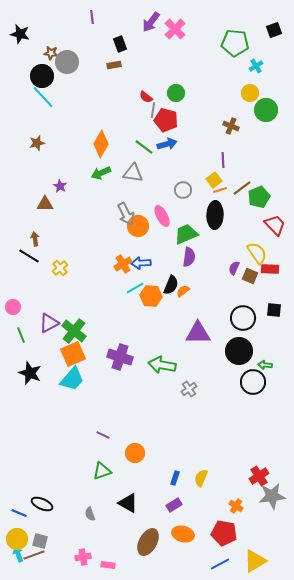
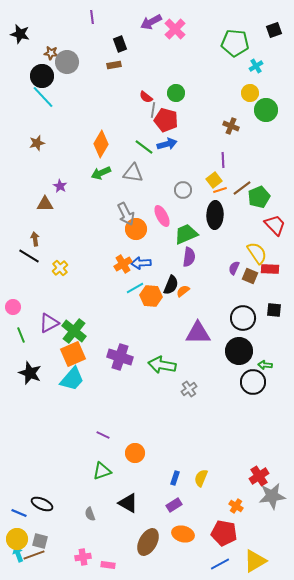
purple arrow at (151, 22): rotated 25 degrees clockwise
orange circle at (138, 226): moved 2 px left, 3 px down
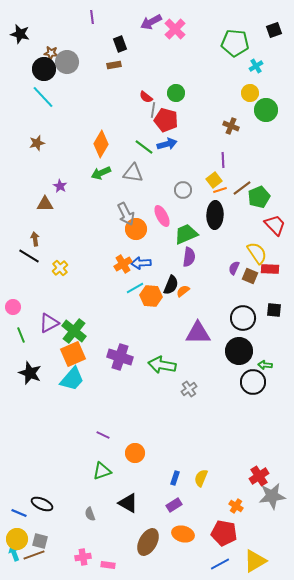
black circle at (42, 76): moved 2 px right, 7 px up
cyan arrow at (18, 554): moved 4 px left, 1 px up
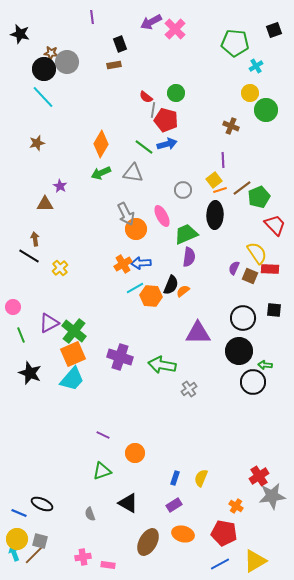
brown line at (34, 555): rotated 25 degrees counterclockwise
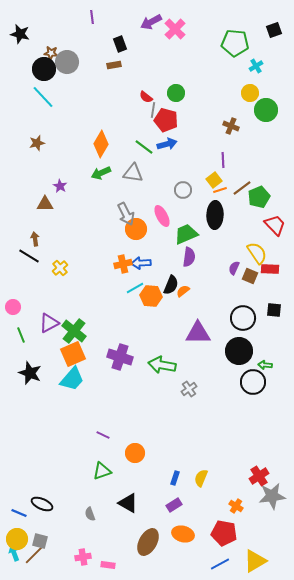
orange cross at (123, 264): rotated 18 degrees clockwise
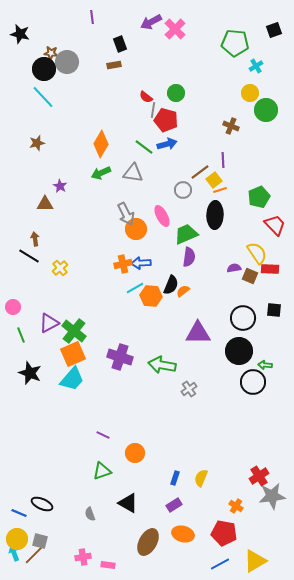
brown line at (242, 188): moved 42 px left, 16 px up
purple semicircle at (234, 268): rotated 56 degrees clockwise
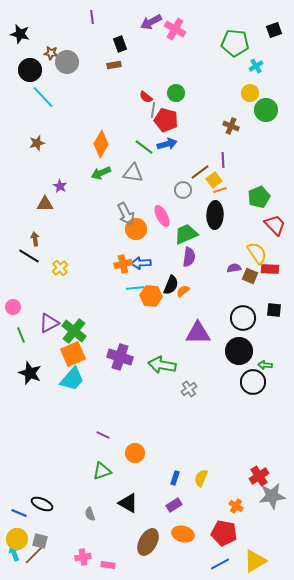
pink cross at (175, 29): rotated 15 degrees counterclockwise
black circle at (44, 69): moved 14 px left, 1 px down
cyan line at (135, 288): rotated 24 degrees clockwise
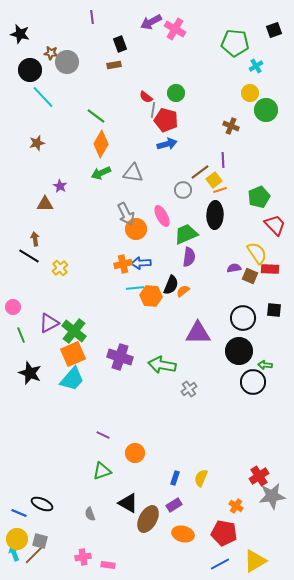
green line at (144, 147): moved 48 px left, 31 px up
brown ellipse at (148, 542): moved 23 px up
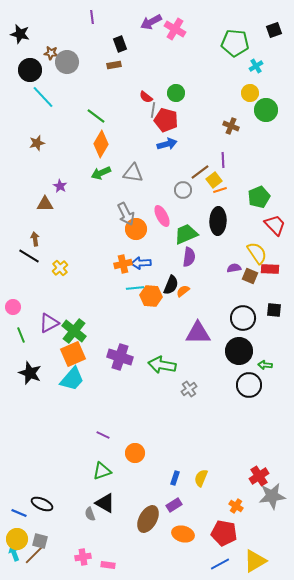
black ellipse at (215, 215): moved 3 px right, 6 px down
black circle at (253, 382): moved 4 px left, 3 px down
black triangle at (128, 503): moved 23 px left
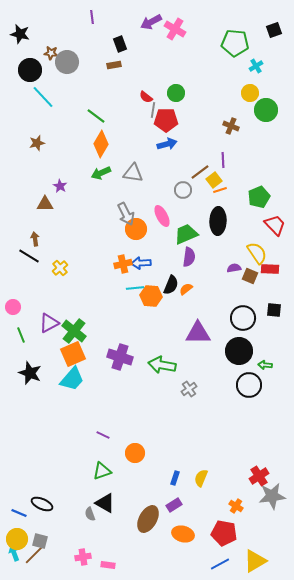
red pentagon at (166, 120): rotated 15 degrees counterclockwise
orange semicircle at (183, 291): moved 3 px right, 2 px up
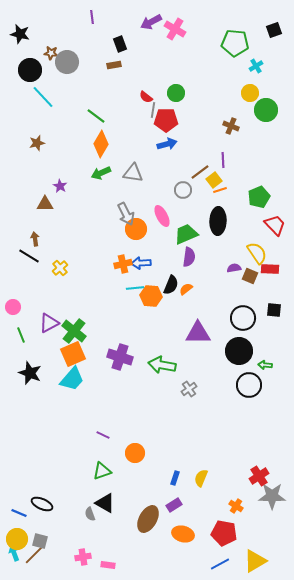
gray star at (272, 496): rotated 8 degrees clockwise
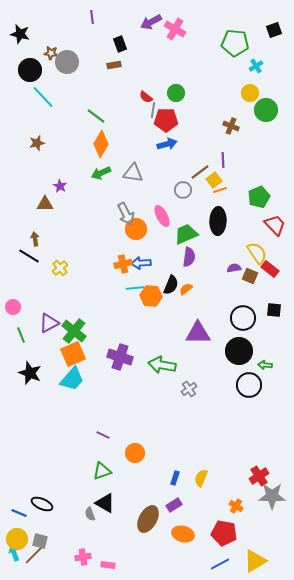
red rectangle at (270, 269): rotated 36 degrees clockwise
